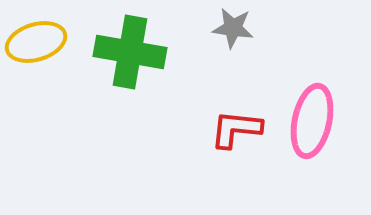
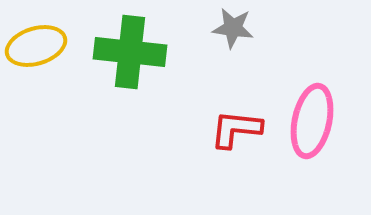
yellow ellipse: moved 4 px down
green cross: rotated 4 degrees counterclockwise
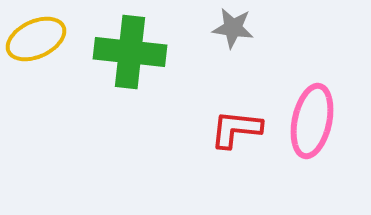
yellow ellipse: moved 7 px up; rotated 8 degrees counterclockwise
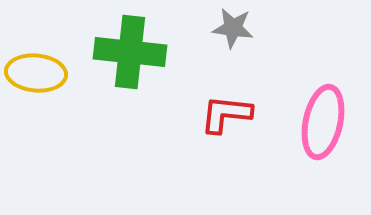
yellow ellipse: moved 34 px down; rotated 30 degrees clockwise
pink ellipse: moved 11 px right, 1 px down
red L-shape: moved 10 px left, 15 px up
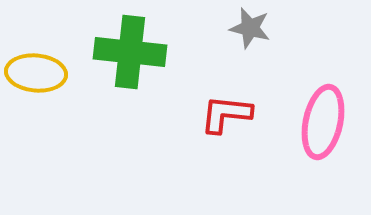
gray star: moved 17 px right; rotated 6 degrees clockwise
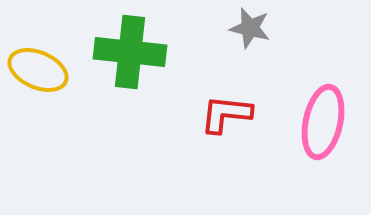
yellow ellipse: moved 2 px right, 3 px up; rotated 18 degrees clockwise
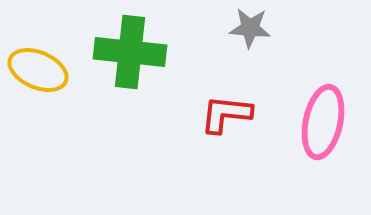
gray star: rotated 9 degrees counterclockwise
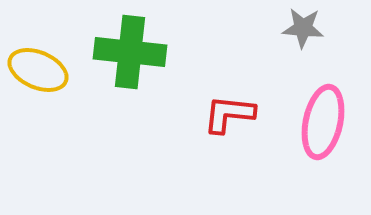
gray star: moved 53 px right
red L-shape: moved 3 px right
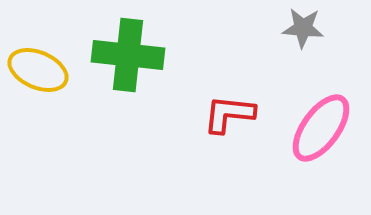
green cross: moved 2 px left, 3 px down
pink ellipse: moved 2 px left, 6 px down; rotated 24 degrees clockwise
